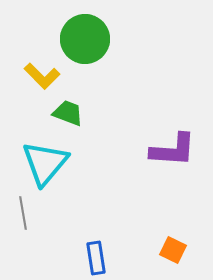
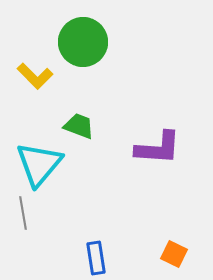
green circle: moved 2 px left, 3 px down
yellow L-shape: moved 7 px left
green trapezoid: moved 11 px right, 13 px down
purple L-shape: moved 15 px left, 2 px up
cyan triangle: moved 6 px left, 1 px down
orange square: moved 1 px right, 4 px down
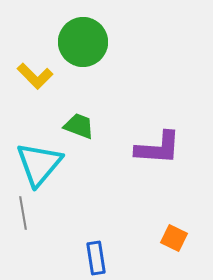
orange square: moved 16 px up
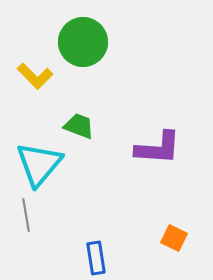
gray line: moved 3 px right, 2 px down
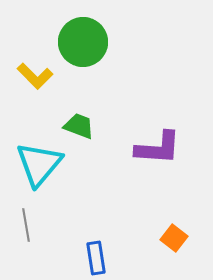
gray line: moved 10 px down
orange square: rotated 12 degrees clockwise
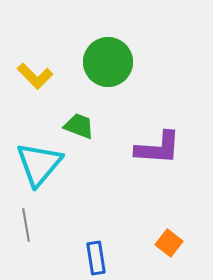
green circle: moved 25 px right, 20 px down
orange square: moved 5 px left, 5 px down
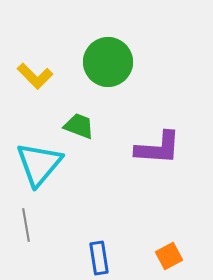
orange square: moved 13 px down; rotated 24 degrees clockwise
blue rectangle: moved 3 px right
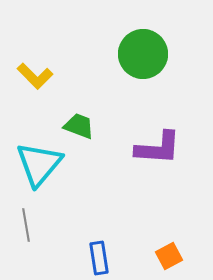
green circle: moved 35 px right, 8 px up
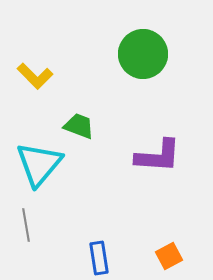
purple L-shape: moved 8 px down
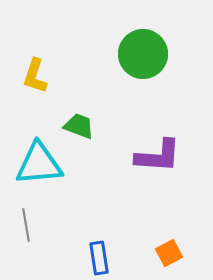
yellow L-shape: rotated 63 degrees clockwise
cyan triangle: rotated 45 degrees clockwise
orange square: moved 3 px up
